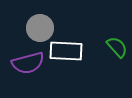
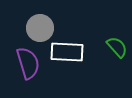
white rectangle: moved 1 px right, 1 px down
purple semicircle: rotated 92 degrees counterclockwise
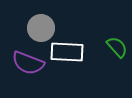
gray circle: moved 1 px right
purple semicircle: rotated 128 degrees clockwise
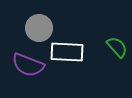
gray circle: moved 2 px left
purple semicircle: moved 2 px down
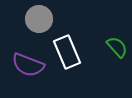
gray circle: moved 9 px up
white rectangle: rotated 64 degrees clockwise
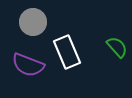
gray circle: moved 6 px left, 3 px down
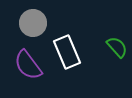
gray circle: moved 1 px down
purple semicircle: rotated 32 degrees clockwise
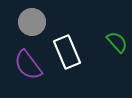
gray circle: moved 1 px left, 1 px up
green semicircle: moved 5 px up
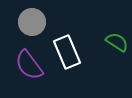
green semicircle: rotated 15 degrees counterclockwise
purple semicircle: moved 1 px right
